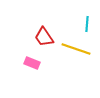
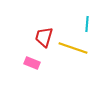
red trapezoid: rotated 50 degrees clockwise
yellow line: moved 3 px left, 1 px up
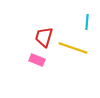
cyan line: moved 2 px up
pink rectangle: moved 5 px right, 3 px up
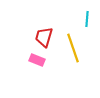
cyan line: moved 3 px up
yellow line: rotated 52 degrees clockwise
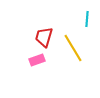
yellow line: rotated 12 degrees counterclockwise
pink rectangle: rotated 42 degrees counterclockwise
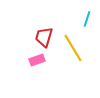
cyan line: rotated 14 degrees clockwise
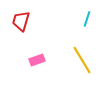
red trapezoid: moved 23 px left, 16 px up
yellow line: moved 9 px right, 12 px down
